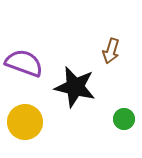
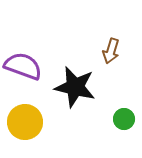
purple semicircle: moved 1 px left, 3 px down
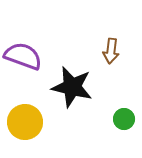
brown arrow: rotated 10 degrees counterclockwise
purple semicircle: moved 10 px up
black star: moved 3 px left
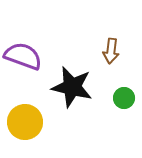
green circle: moved 21 px up
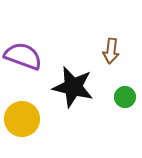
black star: moved 1 px right
green circle: moved 1 px right, 1 px up
yellow circle: moved 3 px left, 3 px up
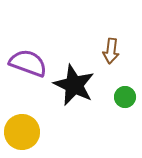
purple semicircle: moved 5 px right, 7 px down
black star: moved 1 px right, 2 px up; rotated 12 degrees clockwise
yellow circle: moved 13 px down
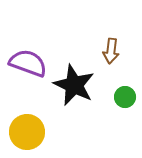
yellow circle: moved 5 px right
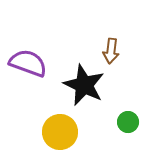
black star: moved 10 px right
green circle: moved 3 px right, 25 px down
yellow circle: moved 33 px right
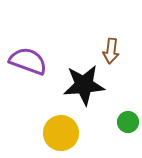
purple semicircle: moved 2 px up
black star: rotated 30 degrees counterclockwise
yellow circle: moved 1 px right, 1 px down
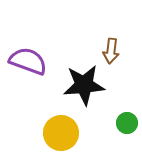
green circle: moved 1 px left, 1 px down
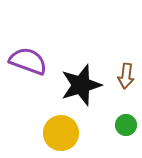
brown arrow: moved 15 px right, 25 px down
black star: moved 3 px left; rotated 12 degrees counterclockwise
green circle: moved 1 px left, 2 px down
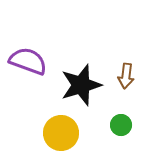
green circle: moved 5 px left
